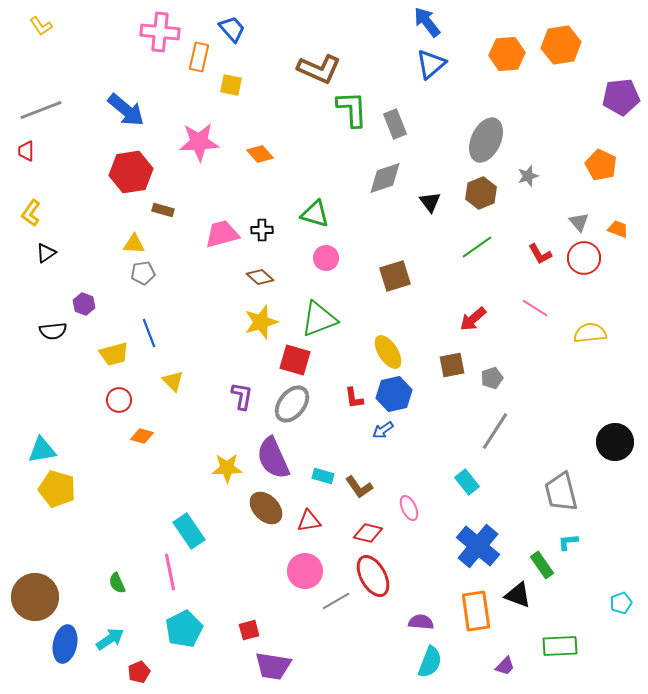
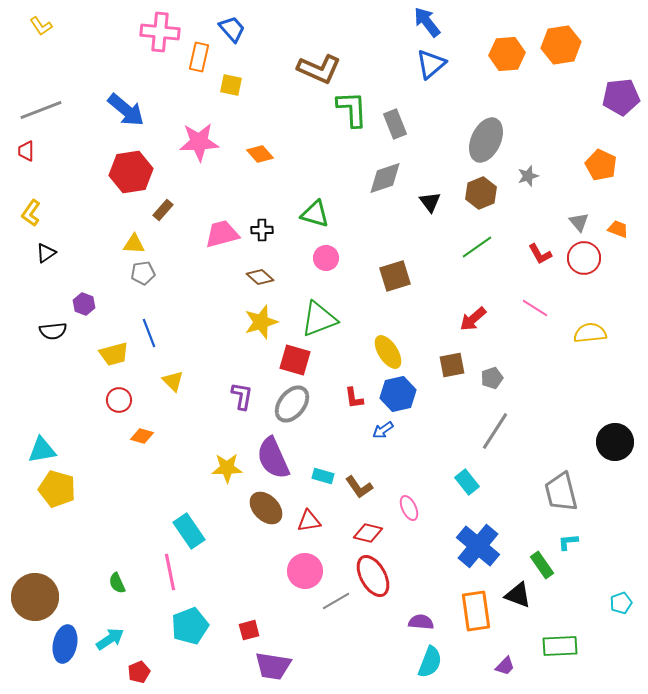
brown rectangle at (163, 210): rotated 65 degrees counterclockwise
blue hexagon at (394, 394): moved 4 px right
cyan pentagon at (184, 629): moved 6 px right, 3 px up; rotated 6 degrees clockwise
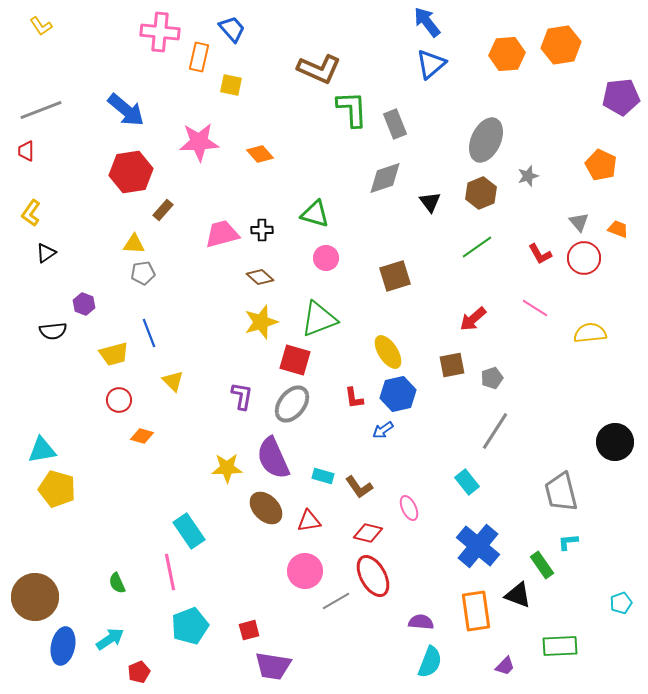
blue ellipse at (65, 644): moved 2 px left, 2 px down
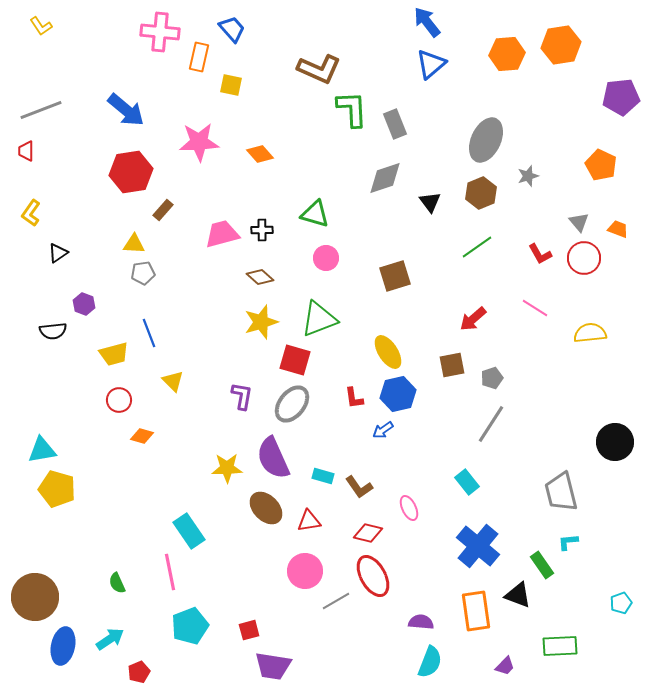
black triangle at (46, 253): moved 12 px right
gray line at (495, 431): moved 4 px left, 7 px up
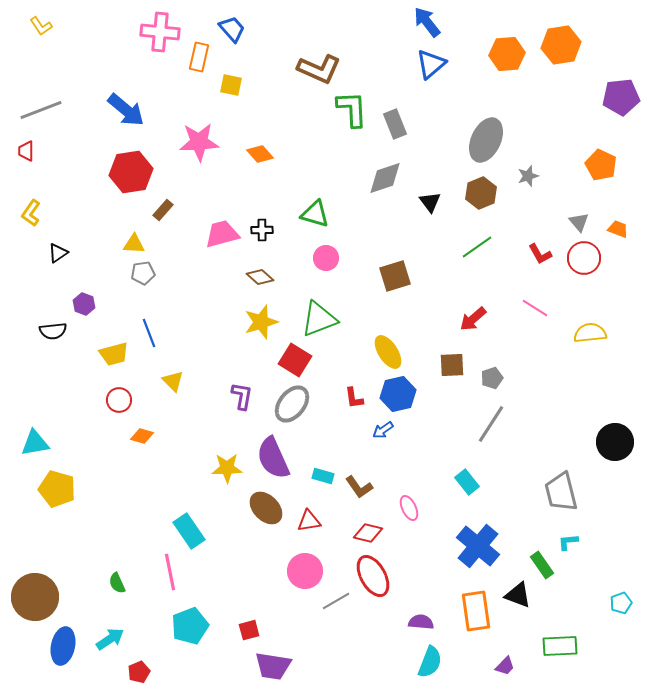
red square at (295, 360): rotated 16 degrees clockwise
brown square at (452, 365): rotated 8 degrees clockwise
cyan triangle at (42, 450): moved 7 px left, 7 px up
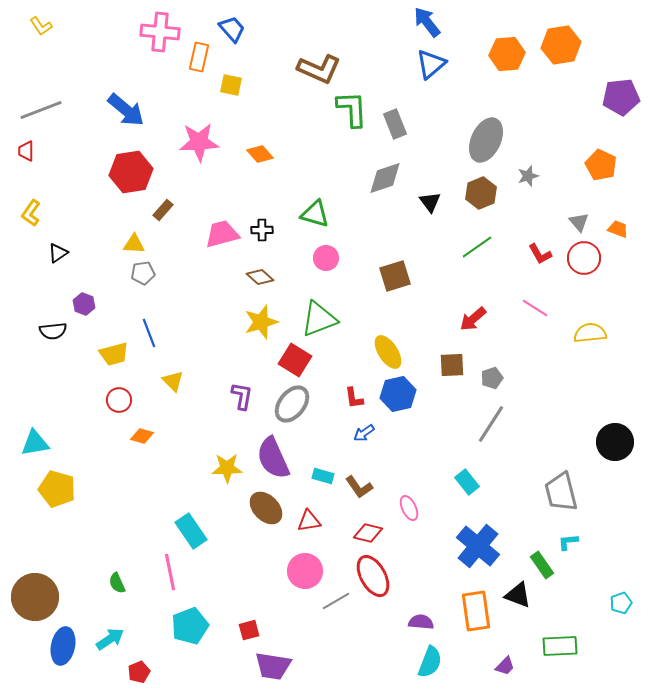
blue arrow at (383, 430): moved 19 px left, 3 px down
cyan rectangle at (189, 531): moved 2 px right
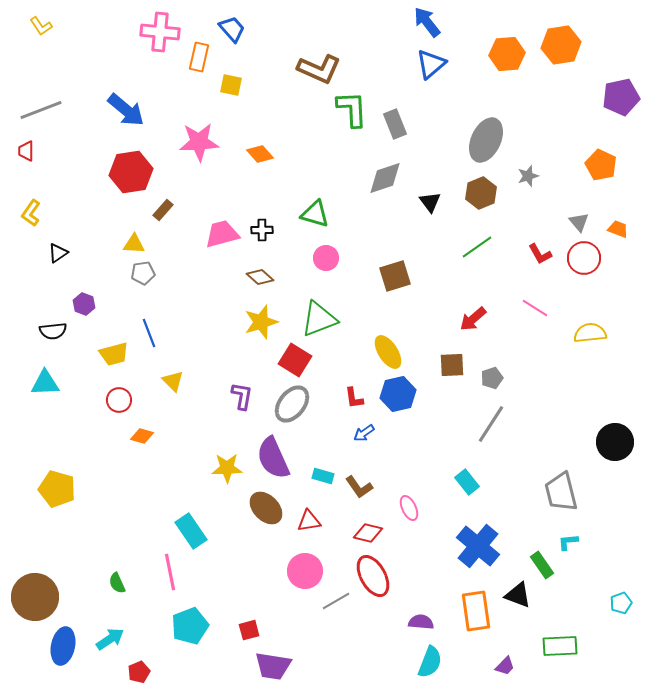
purple pentagon at (621, 97): rotated 6 degrees counterclockwise
cyan triangle at (35, 443): moved 10 px right, 60 px up; rotated 8 degrees clockwise
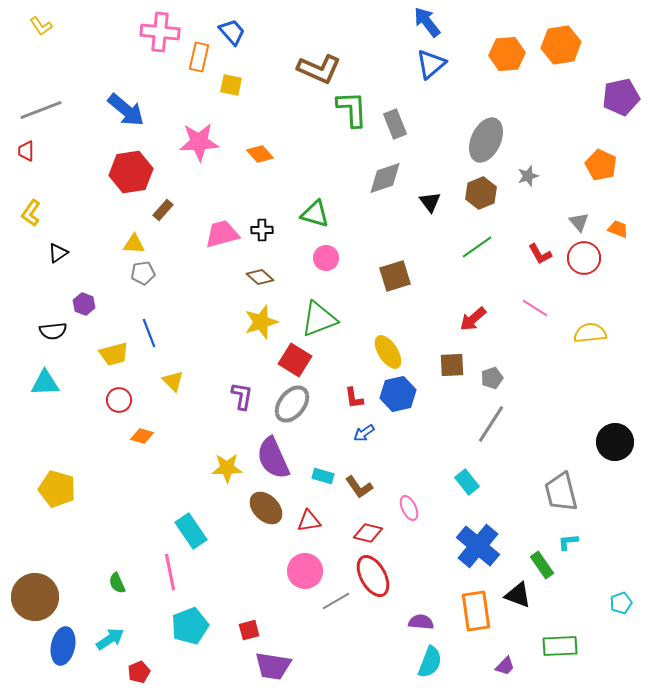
blue trapezoid at (232, 29): moved 3 px down
